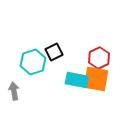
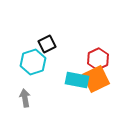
black square: moved 7 px left, 8 px up
red hexagon: moved 1 px left, 1 px down
orange square: rotated 36 degrees counterclockwise
gray arrow: moved 11 px right, 7 px down
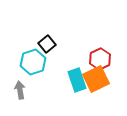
black square: rotated 12 degrees counterclockwise
red hexagon: moved 2 px right
cyan rectangle: rotated 60 degrees clockwise
gray arrow: moved 5 px left, 8 px up
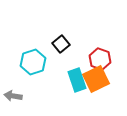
black square: moved 14 px right
red hexagon: rotated 15 degrees counterclockwise
gray arrow: moved 7 px left, 6 px down; rotated 72 degrees counterclockwise
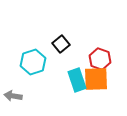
orange square: rotated 24 degrees clockwise
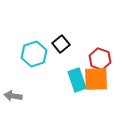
cyan hexagon: moved 1 px right, 8 px up
